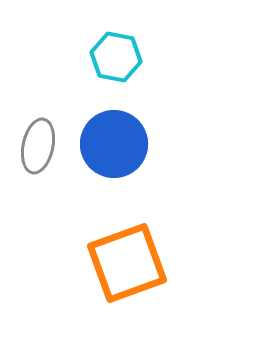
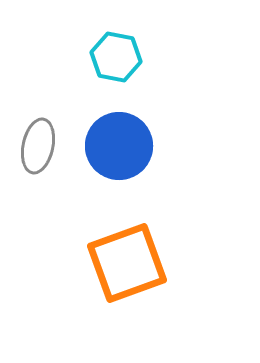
blue circle: moved 5 px right, 2 px down
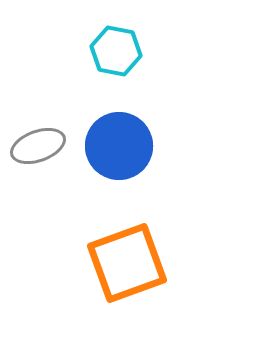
cyan hexagon: moved 6 px up
gray ellipse: rotated 58 degrees clockwise
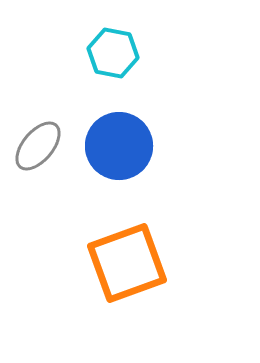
cyan hexagon: moved 3 px left, 2 px down
gray ellipse: rotated 30 degrees counterclockwise
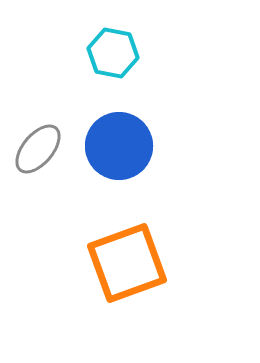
gray ellipse: moved 3 px down
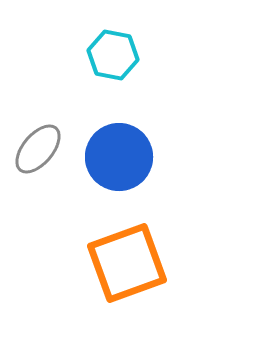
cyan hexagon: moved 2 px down
blue circle: moved 11 px down
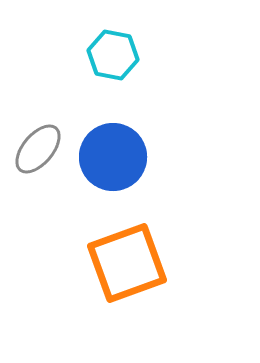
blue circle: moved 6 px left
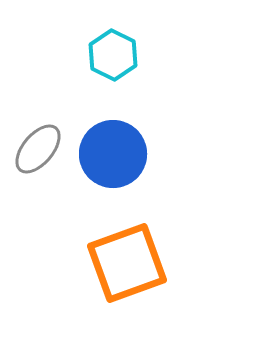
cyan hexagon: rotated 15 degrees clockwise
blue circle: moved 3 px up
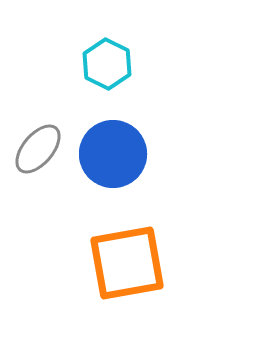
cyan hexagon: moved 6 px left, 9 px down
orange square: rotated 10 degrees clockwise
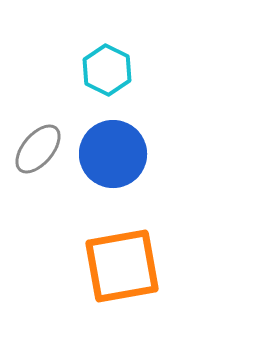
cyan hexagon: moved 6 px down
orange square: moved 5 px left, 3 px down
